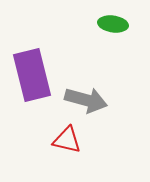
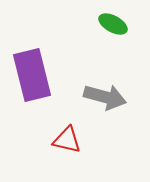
green ellipse: rotated 20 degrees clockwise
gray arrow: moved 19 px right, 3 px up
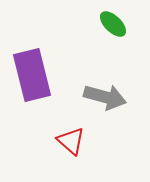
green ellipse: rotated 16 degrees clockwise
red triangle: moved 4 px right, 1 px down; rotated 28 degrees clockwise
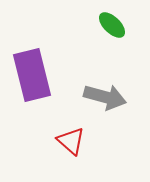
green ellipse: moved 1 px left, 1 px down
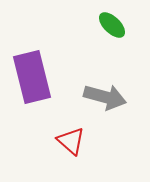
purple rectangle: moved 2 px down
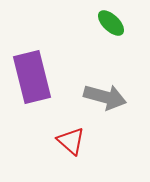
green ellipse: moved 1 px left, 2 px up
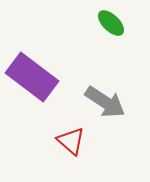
purple rectangle: rotated 39 degrees counterclockwise
gray arrow: moved 5 px down; rotated 18 degrees clockwise
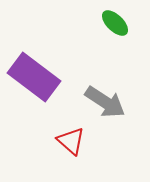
green ellipse: moved 4 px right
purple rectangle: moved 2 px right
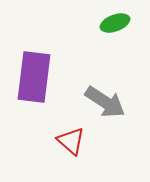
green ellipse: rotated 64 degrees counterclockwise
purple rectangle: rotated 60 degrees clockwise
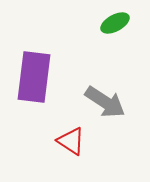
green ellipse: rotated 8 degrees counterclockwise
red triangle: rotated 8 degrees counterclockwise
